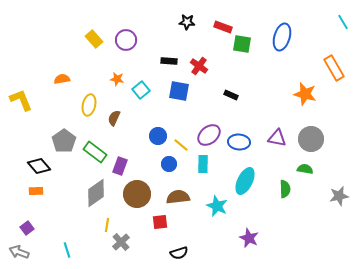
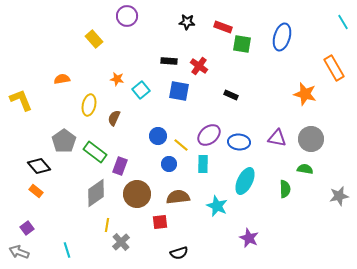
purple circle at (126, 40): moved 1 px right, 24 px up
orange rectangle at (36, 191): rotated 40 degrees clockwise
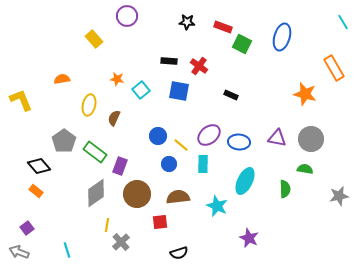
green square at (242, 44): rotated 18 degrees clockwise
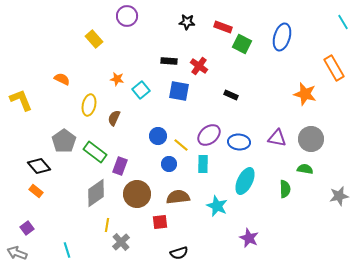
orange semicircle at (62, 79): rotated 35 degrees clockwise
gray arrow at (19, 252): moved 2 px left, 1 px down
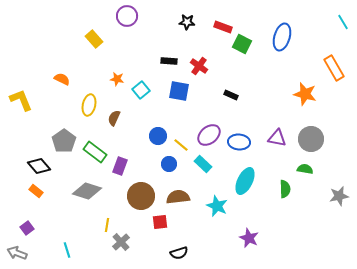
cyan rectangle at (203, 164): rotated 48 degrees counterclockwise
gray diamond at (96, 193): moved 9 px left, 2 px up; rotated 52 degrees clockwise
brown circle at (137, 194): moved 4 px right, 2 px down
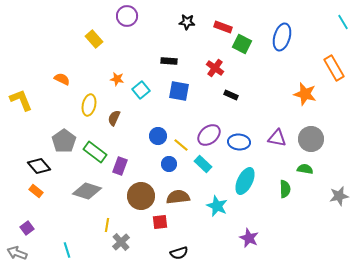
red cross at (199, 66): moved 16 px right, 2 px down
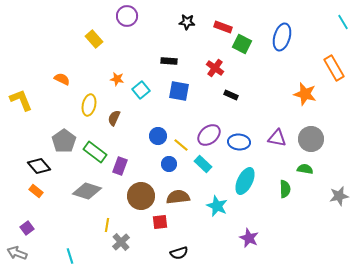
cyan line at (67, 250): moved 3 px right, 6 px down
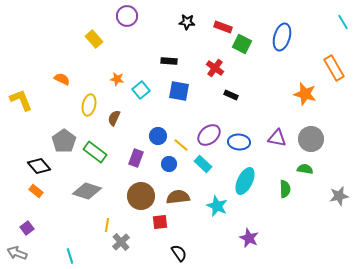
purple rectangle at (120, 166): moved 16 px right, 8 px up
black semicircle at (179, 253): rotated 108 degrees counterclockwise
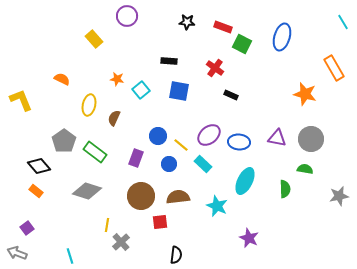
black semicircle at (179, 253): moved 3 px left, 2 px down; rotated 42 degrees clockwise
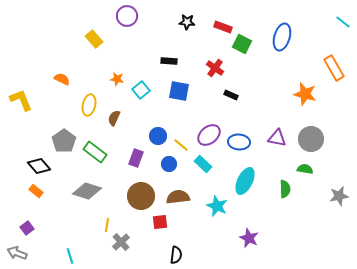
cyan line at (343, 22): rotated 21 degrees counterclockwise
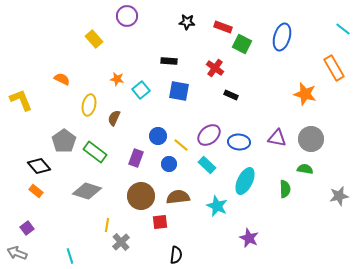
cyan line at (343, 22): moved 7 px down
cyan rectangle at (203, 164): moved 4 px right, 1 px down
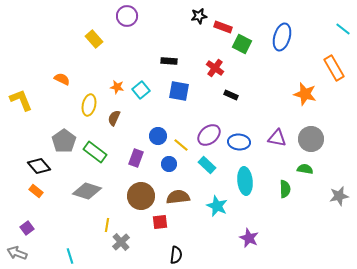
black star at (187, 22): moved 12 px right, 6 px up; rotated 14 degrees counterclockwise
orange star at (117, 79): moved 8 px down
cyan ellipse at (245, 181): rotated 32 degrees counterclockwise
